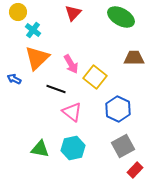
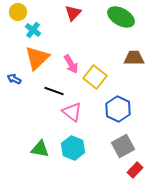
black line: moved 2 px left, 2 px down
cyan hexagon: rotated 25 degrees counterclockwise
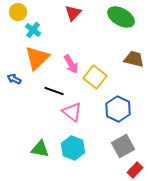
brown trapezoid: moved 1 px down; rotated 15 degrees clockwise
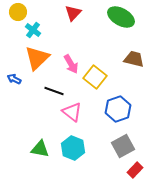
blue hexagon: rotated 15 degrees clockwise
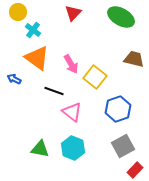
orange triangle: rotated 40 degrees counterclockwise
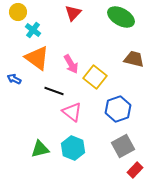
green triangle: rotated 24 degrees counterclockwise
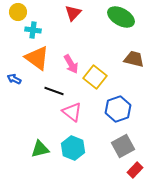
cyan cross: rotated 28 degrees counterclockwise
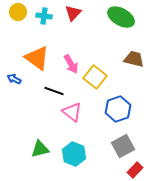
cyan cross: moved 11 px right, 14 px up
cyan hexagon: moved 1 px right, 6 px down
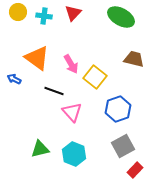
pink triangle: rotated 10 degrees clockwise
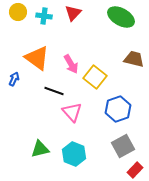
blue arrow: rotated 88 degrees clockwise
